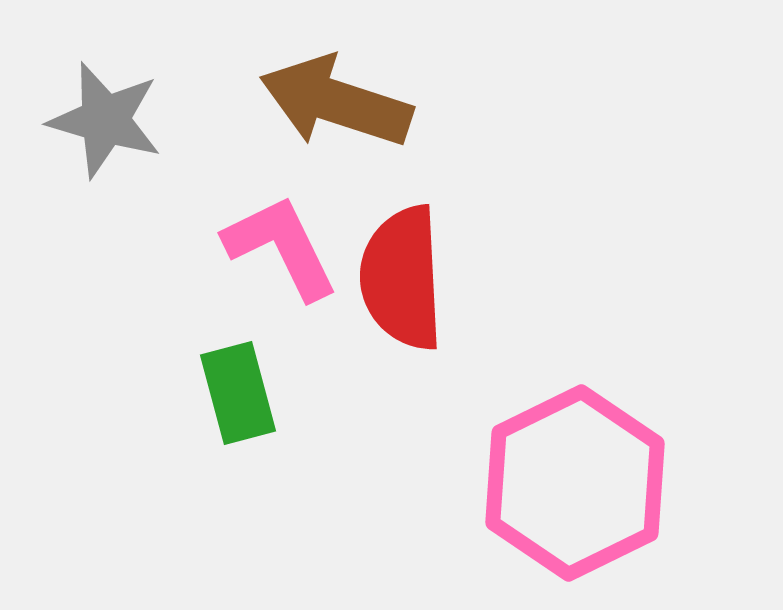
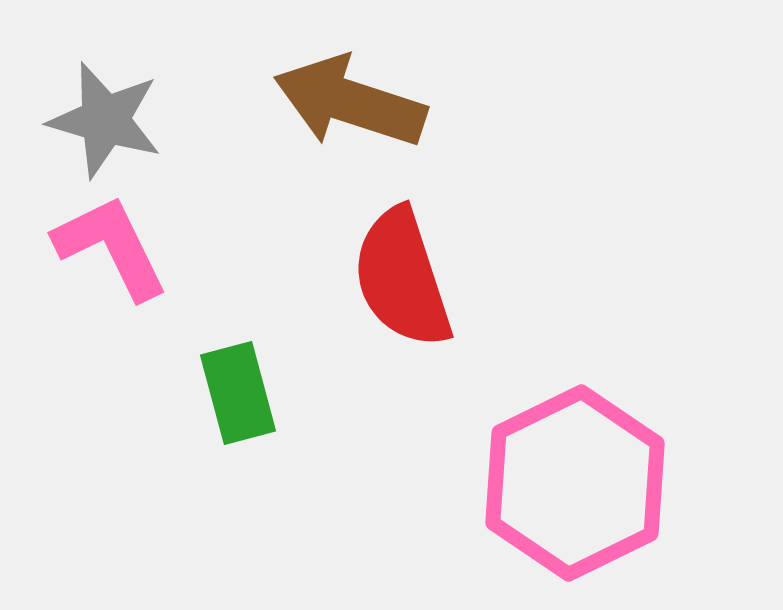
brown arrow: moved 14 px right
pink L-shape: moved 170 px left
red semicircle: rotated 15 degrees counterclockwise
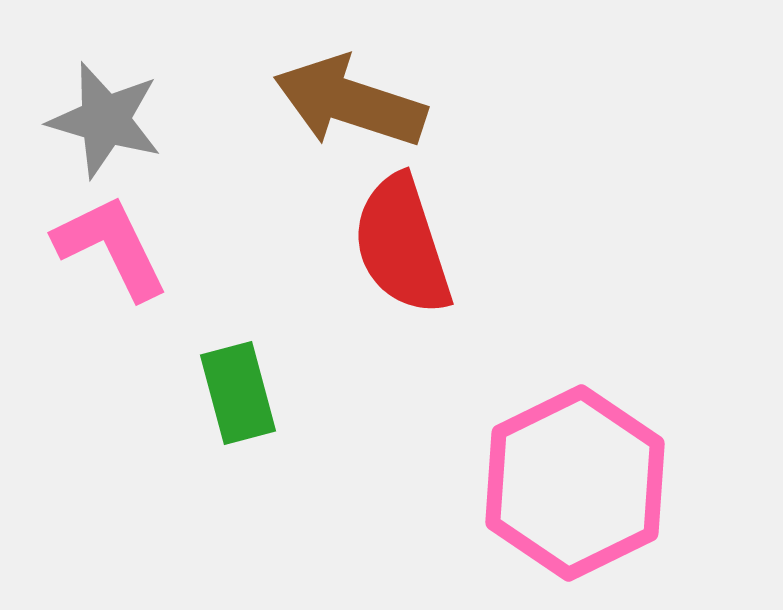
red semicircle: moved 33 px up
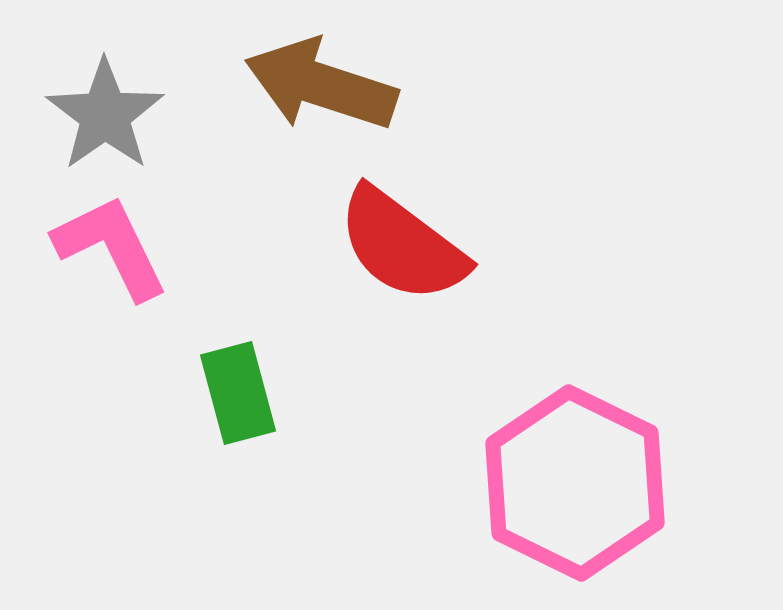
brown arrow: moved 29 px left, 17 px up
gray star: moved 5 px up; rotated 21 degrees clockwise
red semicircle: rotated 35 degrees counterclockwise
pink hexagon: rotated 8 degrees counterclockwise
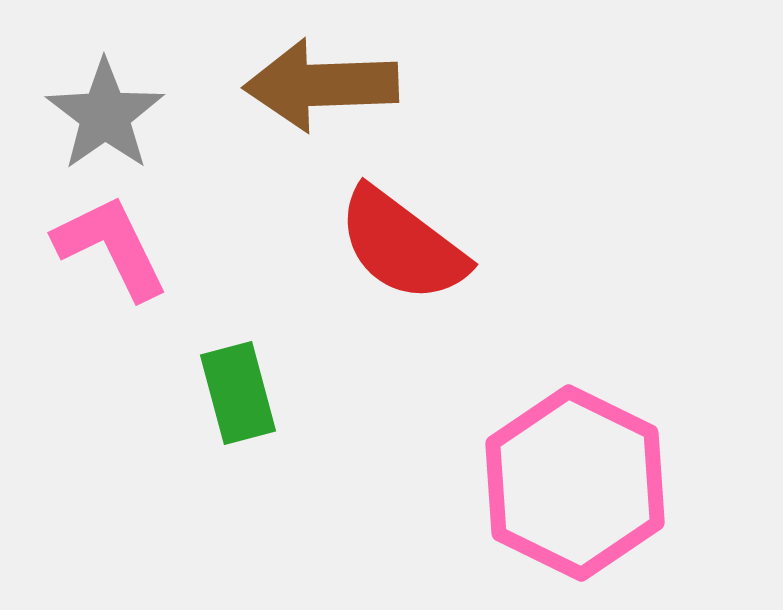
brown arrow: rotated 20 degrees counterclockwise
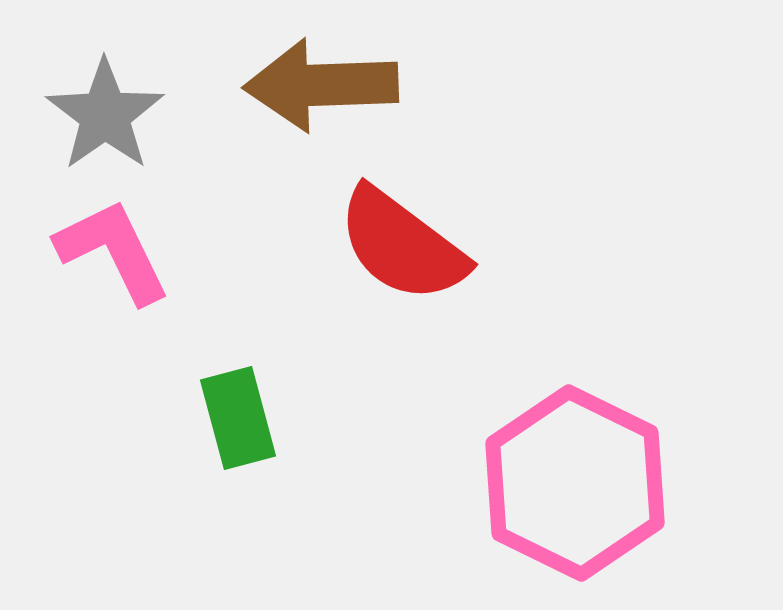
pink L-shape: moved 2 px right, 4 px down
green rectangle: moved 25 px down
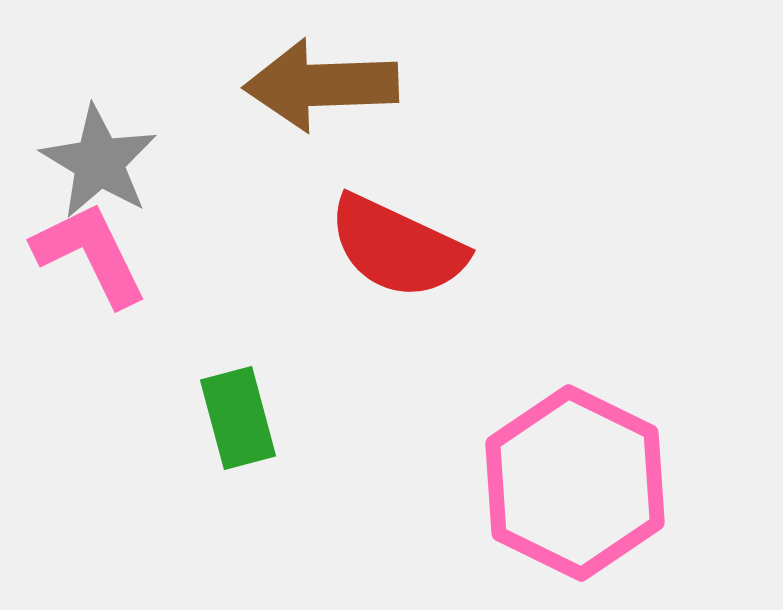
gray star: moved 6 px left, 47 px down; rotated 6 degrees counterclockwise
red semicircle: moved 5 px left, 2 px down; rotated 12 degrees counterclockwise
pink L-shape: moved 23 px left, 3 px down
